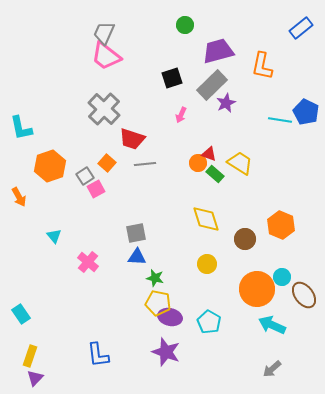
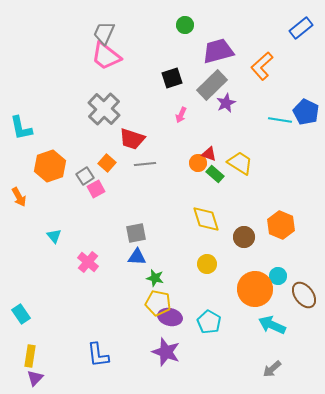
orange L-shape at (262, 66): rotated 36 degrees clockwise
brown circle at (245, 239): moved 1 px left, 2 px up
cyan circle at (282, 277): moved 4 px left, 1 px up
orange circle at (257, 289): moved 2 px left
yellow rectangle at (30, 356): rotated 10 degrees counterclockwise
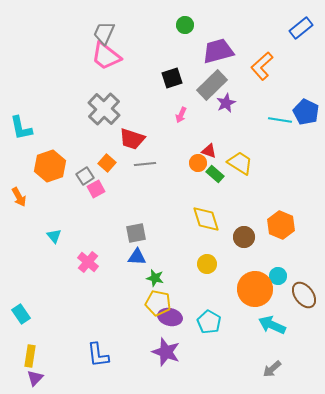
red triangle at (209, 154): moved 3 px up
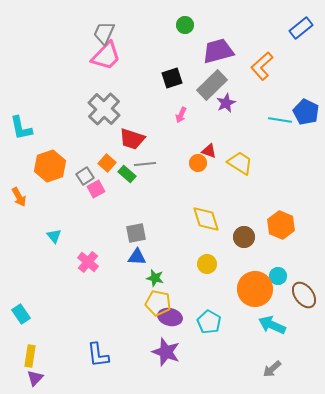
pink trapezoid at (106, 56): rotated 84 degrees counterclockwise
green rectangle at (215, 174): moved 88 px left
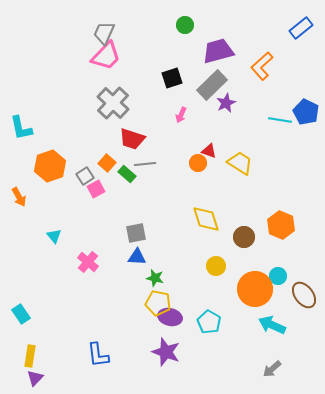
gray cross at (104, 109): moved 9 px right, 6 px up
yellow circle at (207, 264): moved 9 px right, 2 px down
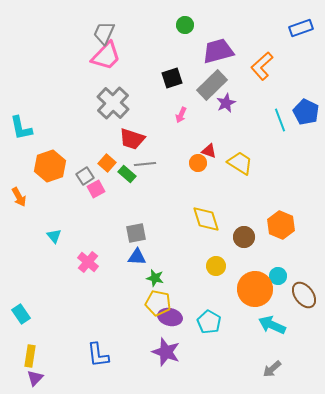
blue rectangle at (301, 28): rotated 20 degrees clockwise
cyan line at (280, 120): rotated 60 degrees clockwise
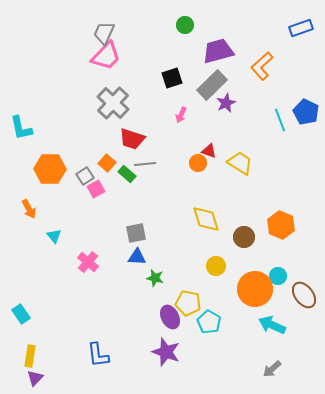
orange hexagon at (50, 166): moved 3 px down; rotated 20 degrees clockwise
orange arrow at (19, 197): moved 10 px right, 12 px down
yellow pentagon at (158, 303): moved 30 px right
purple ellipse at (170, 317): rotated 50 degrees clockwise
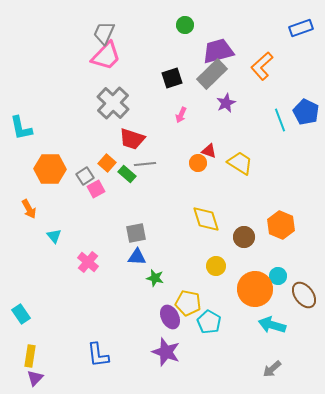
gray rectangle at (212, 85): moved 11 px up
cyan arrow at (272, 325): rotated 8 degrees counterclockwise
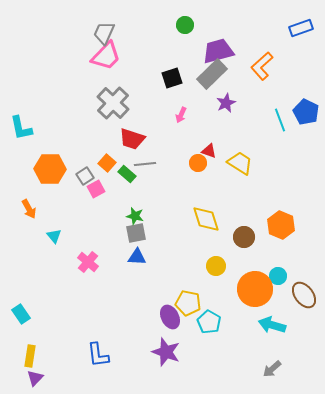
green star at (155, 278): moved 20 px left, 62 px up
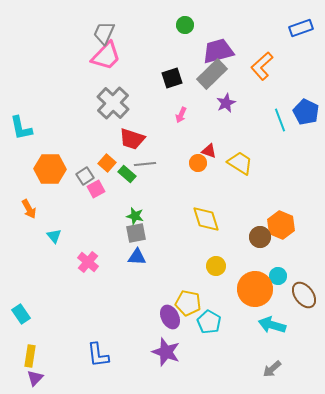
brown circle at (244, 237): moved 16 px right
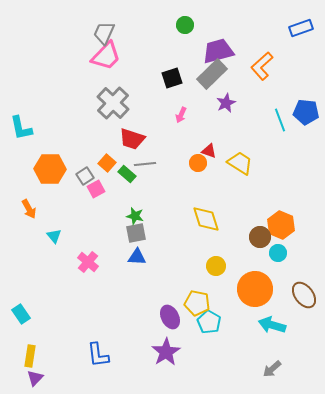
blue pentagon at (306, 112): rotated 20 degrees counterclockwise
cyan circle at (278, 276): moved 23 px up
yellow pentagon at (188, 303): moved 9 px right
purple star at (166, 352): rotated 20 degrees clockwise
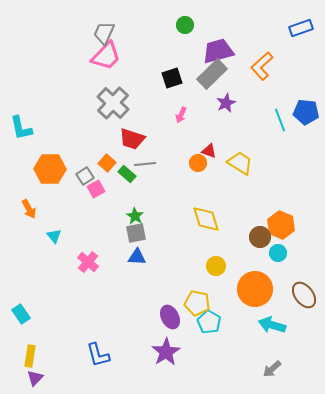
green star at (135, 216): rotated 18 degrees clockwise
blue L-shape at (98, 355): rotated 8 degrees counterclockwise
